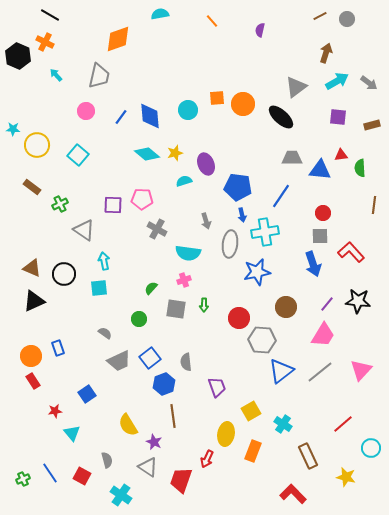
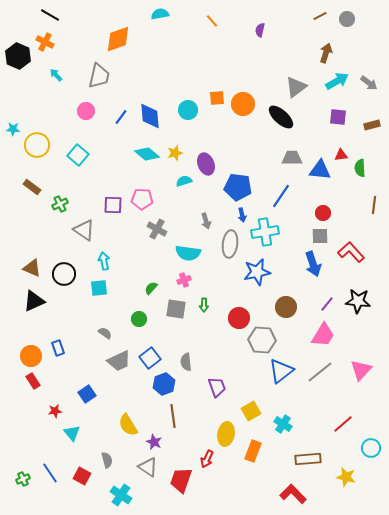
brown rectangle at (308, 456): moved 3 px down; rotated 70 degrees counterclockwise
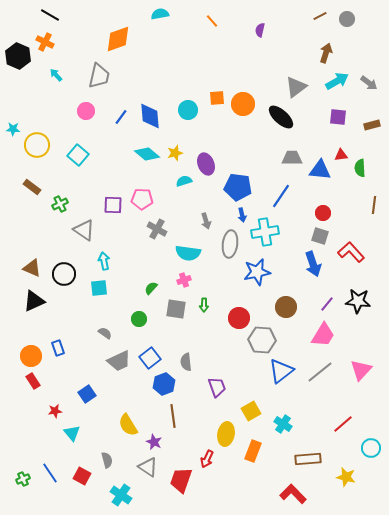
gray square at (320, 236): rotated 18 degrees clockwise
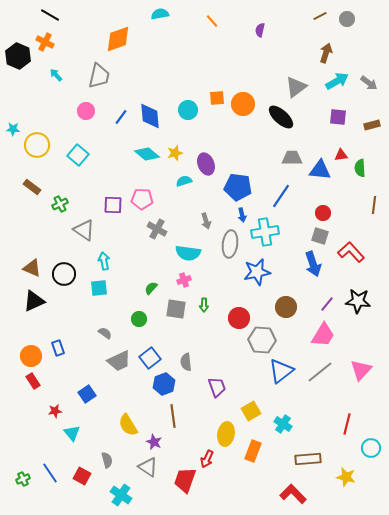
red line at (343, 424): moved 4 px right; rotated 35 degrees counterclockwise
red trapezoid at (181, 480): moved 4 px right
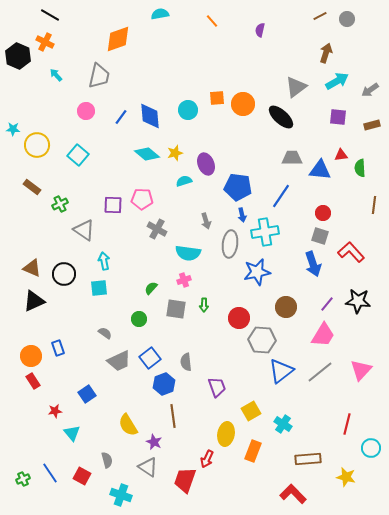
gray arrow at (369, 83): moved 1 px right, 7 px down; rotated 108 degrees clockwise
cyan cross at (121, 495): rotated 15 degrees counterclockwise
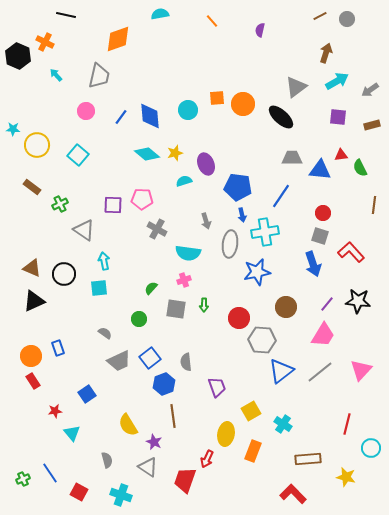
black line at (50, 15): moved 16 px right; rotated 18 degrees counterclockwise
green semicircle at (360, 168): rotated 24 degrees counterclockwise
red square at (82, 476): moved 3 px left, 16 px down
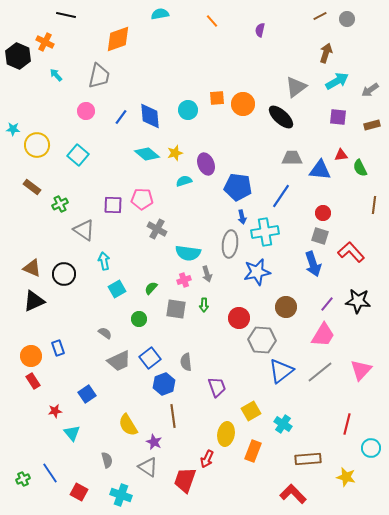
blue arrow at (242, 215): moved 2 px down
gray arrow at (206, 221): moved 1 px right, 53 px down
cyan square at (99, 288): moved 18 px right, 1 px down; rotated 24 degrees counterclockwise
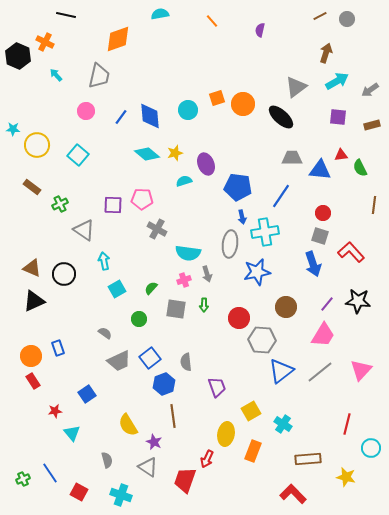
orange square at (217, 98): rotated 14 degrees counterclockwise
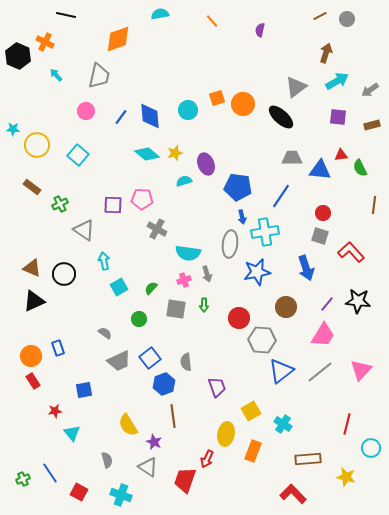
blue arrow at (313, 264): moved 7 px left, 4 px down
cyan square at (117, 289): moved 2 px right, 2 px up
blue square at (87, 394): moved 3 px left, 4 px up; rotated 24 degrees clockwise
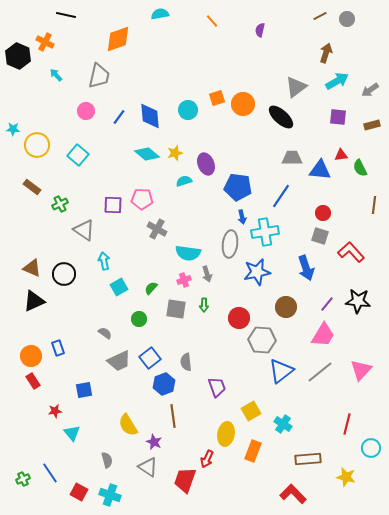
blue line at (121, 117): moved 2 px left
cyan cross at (121, 495): moved 11 px left
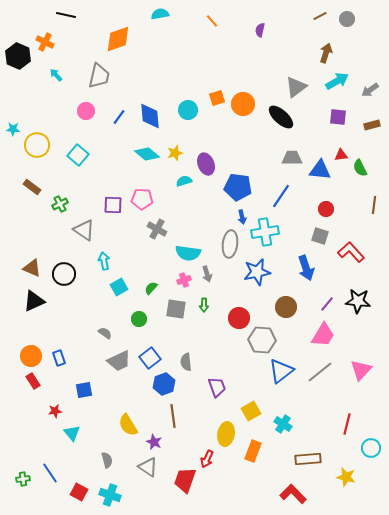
red circle at (323, 213): moved 3 px right, 4 px up
blue rectangle at (58, 348): moved 1 px right, 10 px down
green cross at (23, 479): rotated 16 degrees clockwise
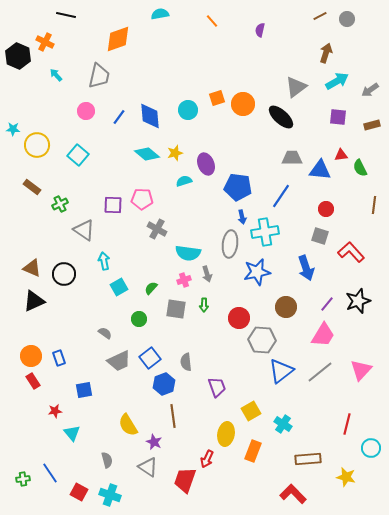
black star at (358, 301): rotated 25 degrees counterclockwise
